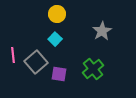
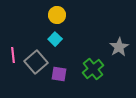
yellow circle: moved 1 px down
gray star: moved 17 px right, 16 px down
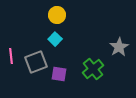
pink line: moved 2 px left, 1 px down
gray square: rotated 20 degrees clockwise
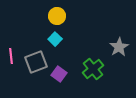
yellow circle: moved 1 px down
purple square: rotated 28 degrees clockwise
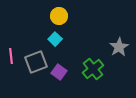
yellow circle: moved 2 px right
purple square: moved 2 px up
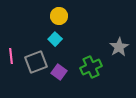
green cross: moved 2 px left, 2 px up; rotated 15 degrees clockwise
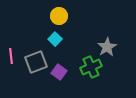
gray star: moved 12 px left
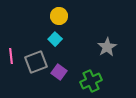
green cross: moved 14 px down
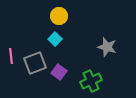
gray star: rotated 24 degrees counterclockwise
gray square: moved 1 px left, 1 px down
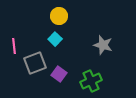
gray star: moved 4 px left, 2 px up
pink line: moved 3 px right, 10 px up
purple square: moved 2 px down
